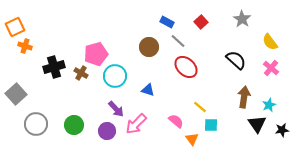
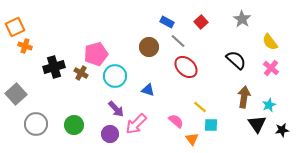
purple circle: moved 3 px right, 3 px down
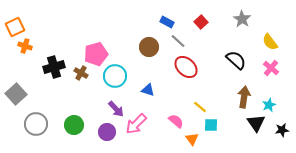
black triangle: moved 1 px left, 1 px up
purple circle: moved 3 px left, 2 px up
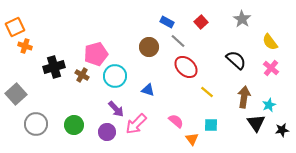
brown cross: moved 1 px right, 2 px down
yellow line: moved 7 px right, 15 px up
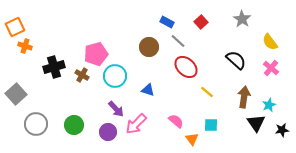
purple circle: moved 1 px right
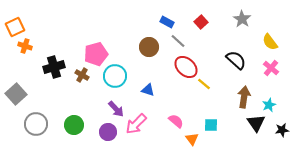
yellow line: moved 3 px left, 8 px up
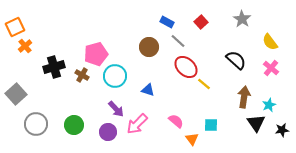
orange cross: rotated 32 degrees clockwise
pink arrow: moved 1 px right
